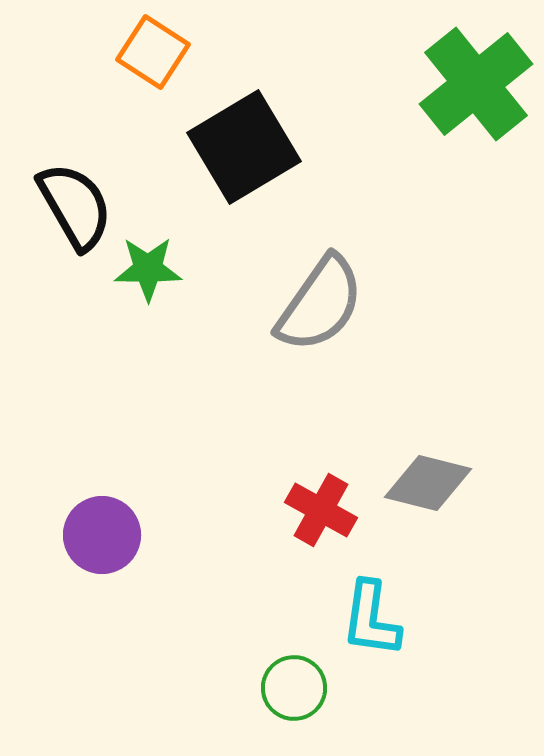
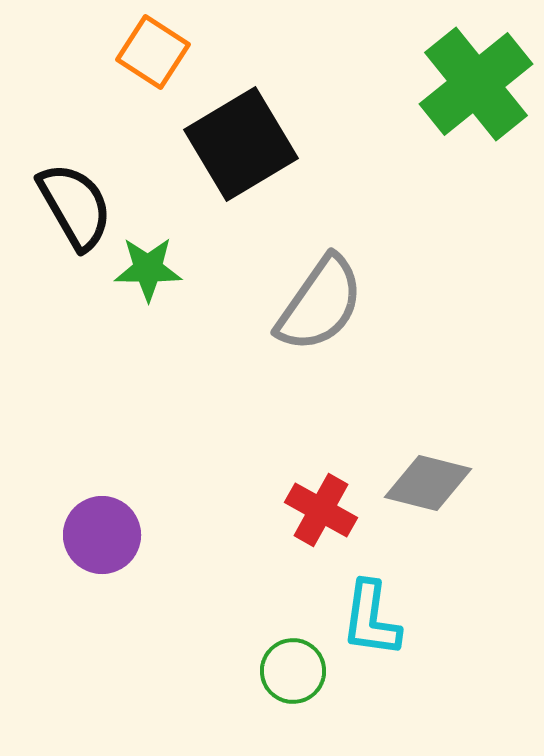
black square: moved 3 px left, 3 px up
green circle: moved 1 px left, 17 px up
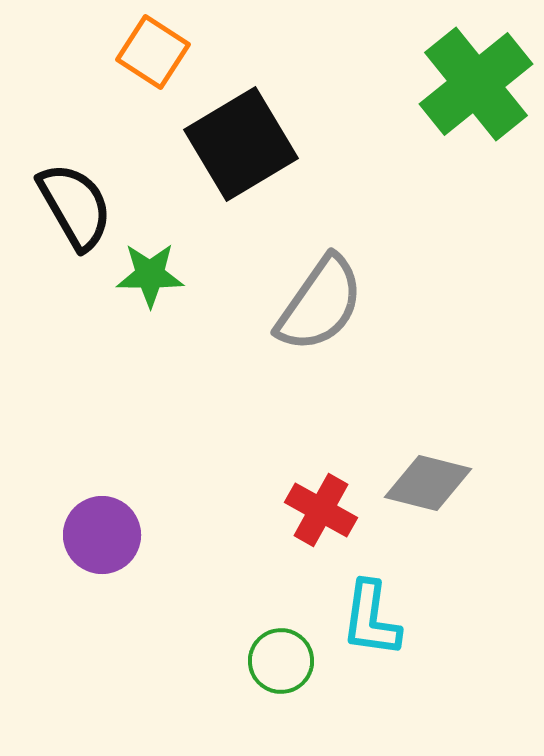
green star: moved 2 px right, 6 px down
green circle: moved 12 px left, 10 px up
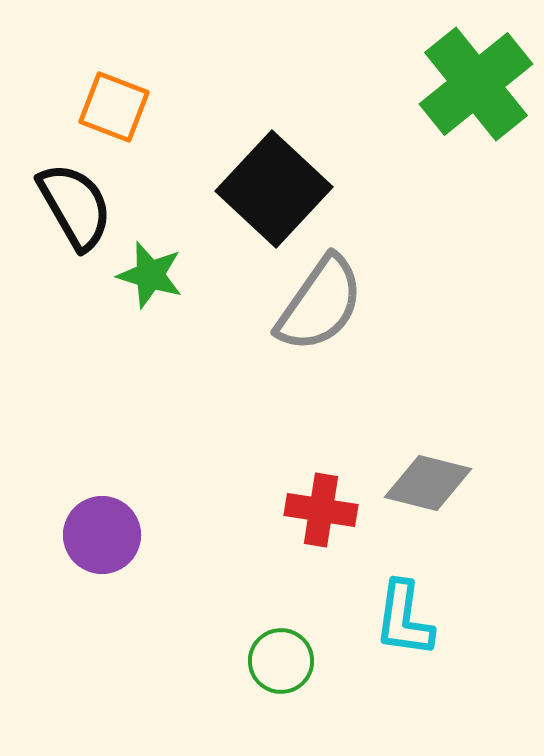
orange square: moved 39 px left, 55 px down; rotated 12 degrees counterclockwise
black square: moved 33 px right, 45 px down; rotated 16 degrees counterclockwise
green star: rotated 16 degrees clockwise
red cross: rotated 20 degrees counterclockwise
cyan L-shape: moved 33 px right
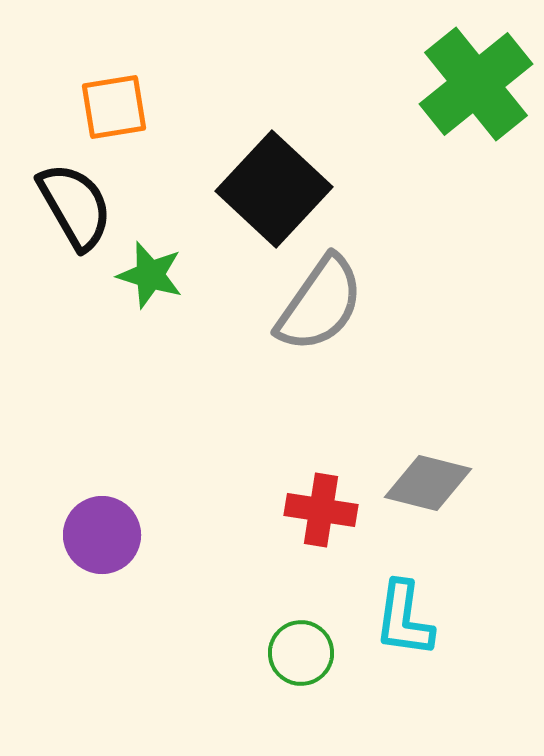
orange square: rotated 30 degrees counterclockwise
green circle: moved 20 px right, 8 px up
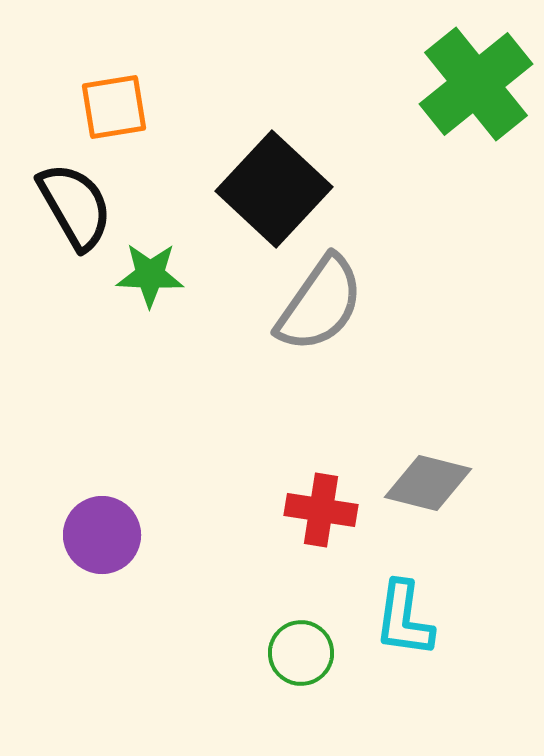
green star: rotated 14 degrees counterclockwise
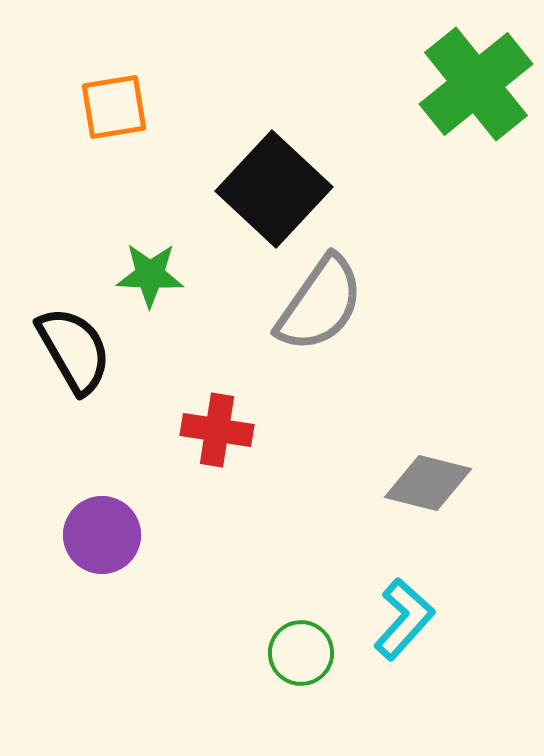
black semicircle: moved 1 px left, 144 px down
red cross: moved 104 px left, 80 px up
cyan L-shape: rotated 146 degrees counterclockwise
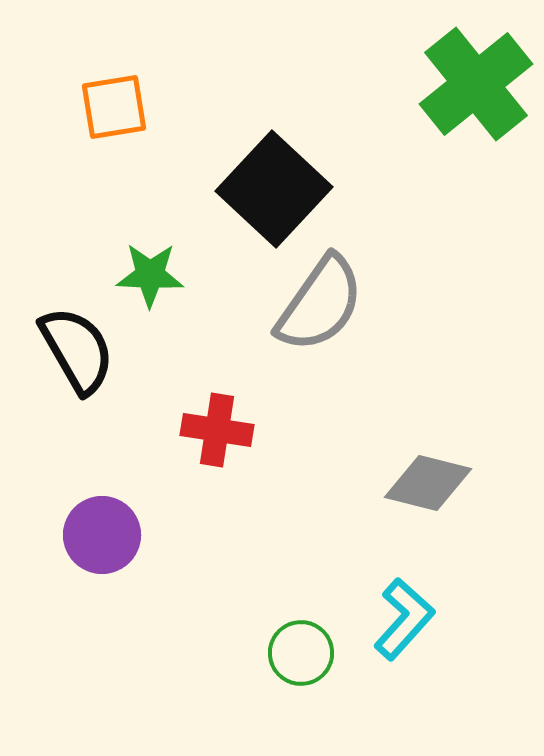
black semicircle: moved 3 px right
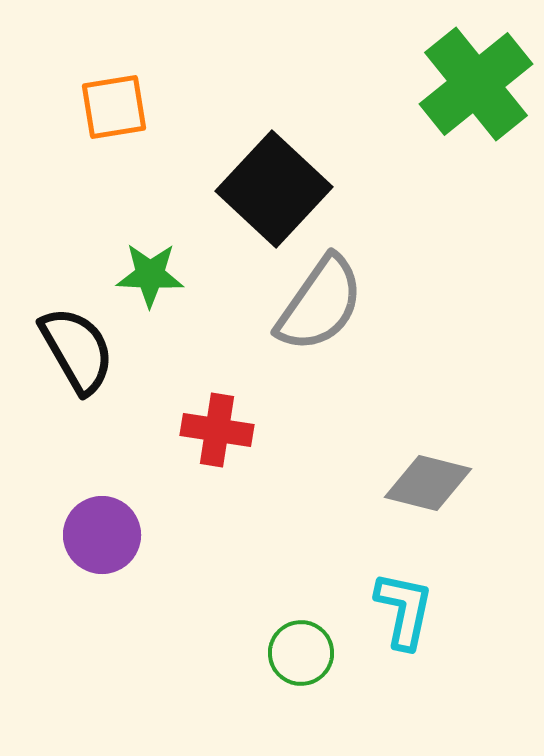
cyan L-shape: moved 9 px up; rotated 30 degrees counterclockwise
